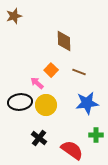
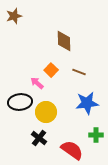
yellow circle: moved 7 px down
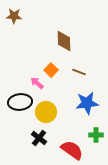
brown star: rotated 21 degrees clockwise
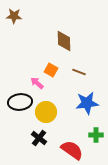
orange square: rotated 16 degrees counterclockwise
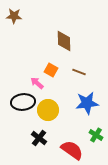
black ellipse: moved 3 px right
yellow circle: moved 2 px right, 2 px up
green cross: rotated 32 degrees clockwise
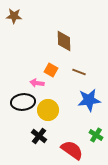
pink arrow: rotated 32 degrees counterclockwise
blue star: moved 2 px right, 3 px up
black cross: moved 2 px up
